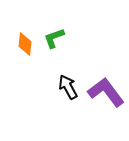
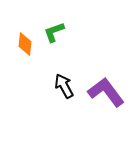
green L-shape: moved 6 px up
black arrow: moved 4 px left, 1 px up
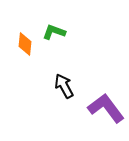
green L-shape: rotated 40 degrees clockwise
purple L-shape: moved 16 px down
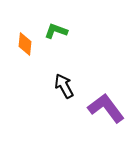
green L-shape: moved 2 px right, 1 px up
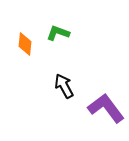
green L-shape: moved 2 px right, 2 px down
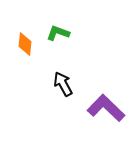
black arrow: moved 1 px left, 2 px up
purple L-shape: rotated 9 degrees counterclockwise
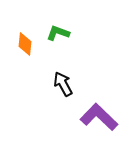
purple L-shape: moved 7 px left, 9 px down
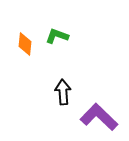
green L-shape: moved 1 px left, 3 px down
black arrow: moved 8 px down; rotated 25 degrees clockwise
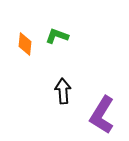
black arrow: moved 1 px up
purple L-shape: moved 3 px right, 2 px up; rotated 102 degrees counterclockwise
